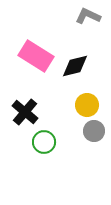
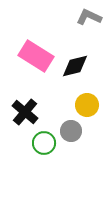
gray L-shape: moved 1 px right, 1 px down
gray circle: moved 23 px left
green circle: moved 1 px down
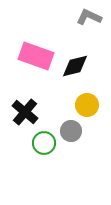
pink rectangle: rotated 12 degrees counterclockwise
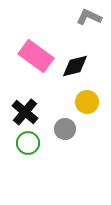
pink rectangle: rotated 16 degrees clockwise
yellow circle: moved 3 px up
gray circle: moved 6 px left, 2 px up
green circle: moved 16 px left
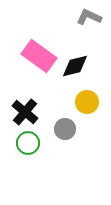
pink rectangle: moved 3 px right
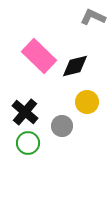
gray L-shape: moved 4 px right
pink rectangle: rotated 8 degrees clockwise
gray circle: moved 3 px left, 3 px up
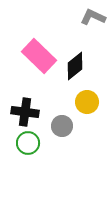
black diamond: rotated 24 degrees counterclockwise
black cross: rotated 32 degrees counterclockwise
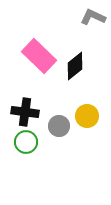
yellow circle: moved 14 px down
gray circle: moved 3 px left
green circle: moved 2 px left, 1 px up
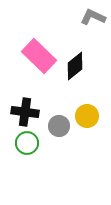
green circle: moved 1 px right, 1 px down
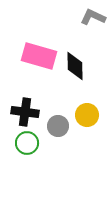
pink rectangle: rotated 28 degrees counterclockwise
black diamond: rotated 52 degrees counterclockwise
yellow circle: moved 1 px up
gray circle: moved 1 px left
